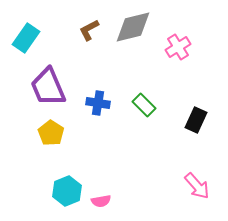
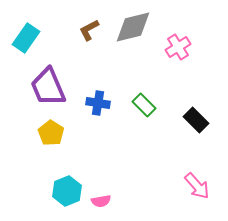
black rectangle: rotated 70 degrees counterclockwise
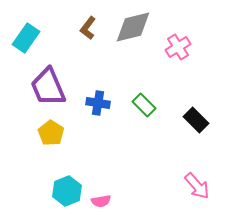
brown L-shape: moved 1 px left, 2 px up; rotated 25 degrees counterclockwise
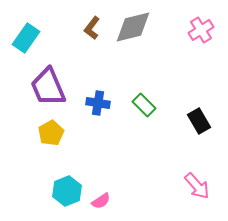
brown L-shape: moved 4 px right
pink cross: moved 23 px right, 17 px up
black rectangle: moved 3 px right, 1 px down; rotated 15 degrees clockwise
yellow pentagon: rotated 10 degrees clockwise
pink semicircle: rotated 24 degrees counterclockwise
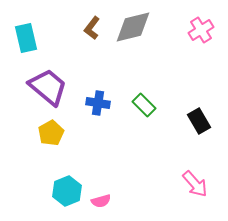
cyan rectangle: rotated 48 degrees counterclockwise
purple trapezoid: rotated 153 degrees clockwise
pink arrow: moved 2 px left, 2 px up
pink semicircle: rotated 18 degrees clockwise
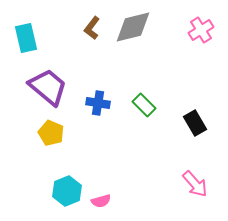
black rectangle: moved 4 px left, 2 px down
yellow pentagon: rotated 20 degrees counterclockwise
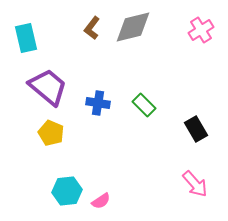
black rectangle: moved 1 px right, 6 px down
cyan hexagon: rotated 16 degrees clockwise
pink semicircle: rotated 18 degrees counterclockwise
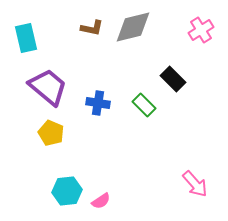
brown L-shape: rotated 115 degrees counterclockwise
black rectangle: moved 23 px left, 50 px up; rotated 15 degrees counterclockwise
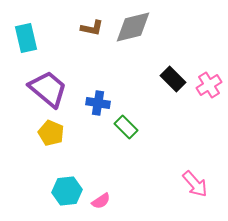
pink cross: moved 8 px right, 55 px down
purple trapezoid: moved 2 px down
green rectangle: moved 18 px left, 22 px down
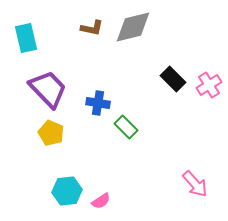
purple trapezoid: rotated 6 degrees clockwise
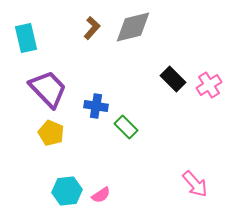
brown L-shape: rotated 60 degrees counterclockwise
blue cross: moved 2 px left, 3 px down
pink semicircle: moved 6 px up
